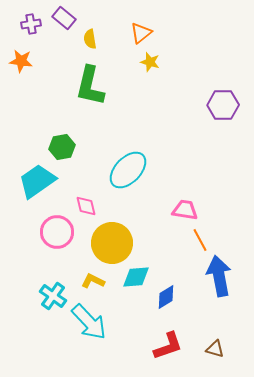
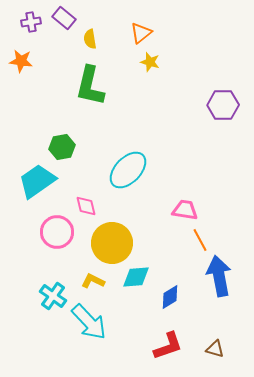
purple cross: moved 2 px up
blue diamond: moved 4 px right
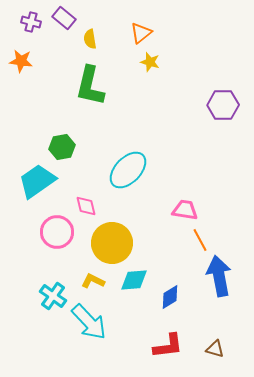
purple cross: rotated 24 degrees clockwise
cyan diamond: moved 2 px left, 3 px down
red L-shape: rotated 12 degrees clockwise
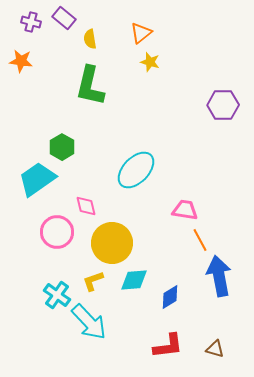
green hexagon: rotated 20 degrees counterclockwise
cyan ellipse: moved 8 px right
cyan trapezoid: moved 2 px up
yellow L-shape: rotated 45 degrees counterclockwise
cyan cross: moved 4 px right, 1 px up
